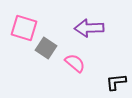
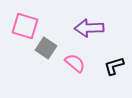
pink square: moved 1 px right, 2 px up
black L-shape: moved 2 px left, 16 px up; rotated 10 degrees counterclockwise
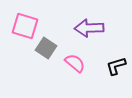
black L-shape: moved 2 px right
